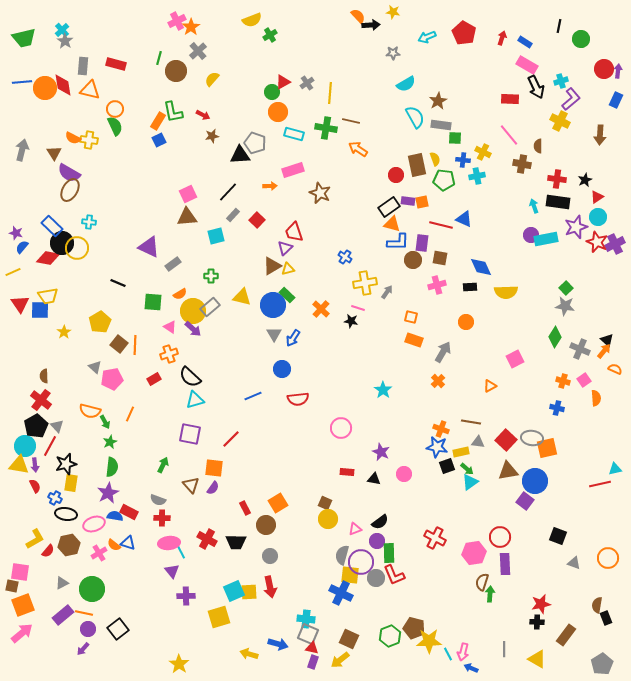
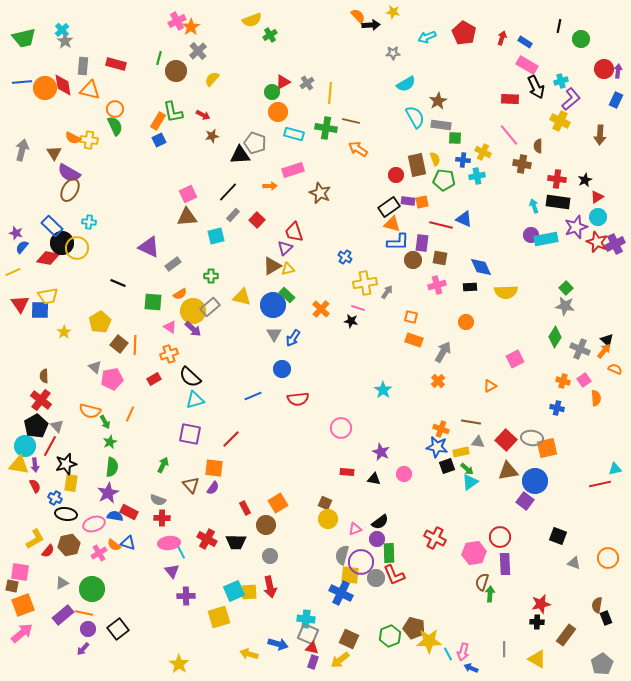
purple circle at (377, 541): moved 2 px up
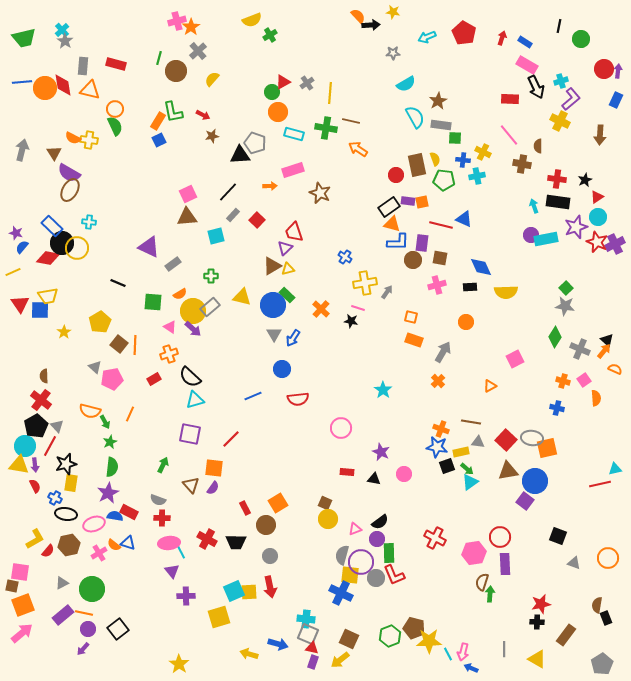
pink cross at (177, 21): rotated 12 degrees clockwise
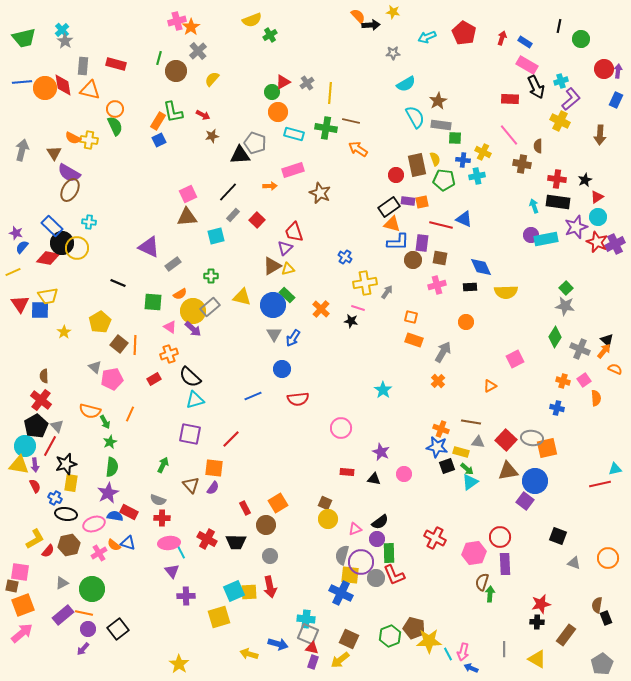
yellow rectangle at (461, 452): rotated 28 degrees clockwise
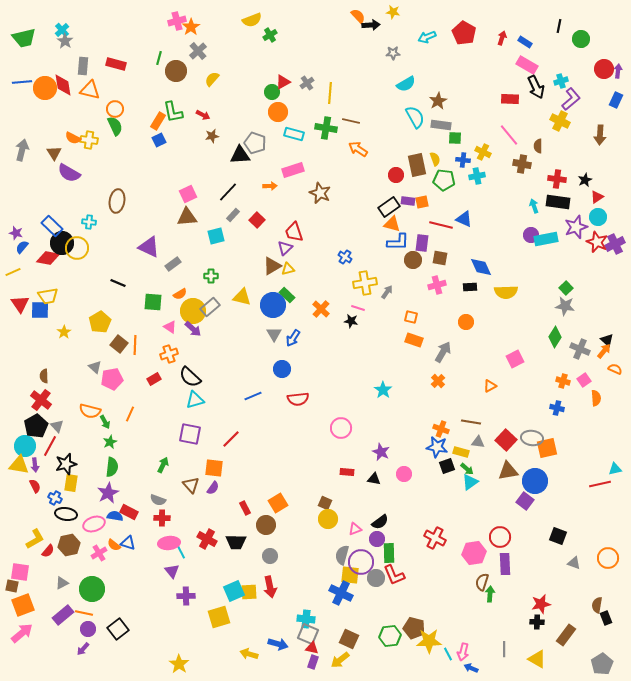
brown ellipse at (70, 190): moved 47 px right, 11 px down; rotated 20 degrees counterclockwise
green hexagon at (390, 636): rotated 15 degrees clockwise
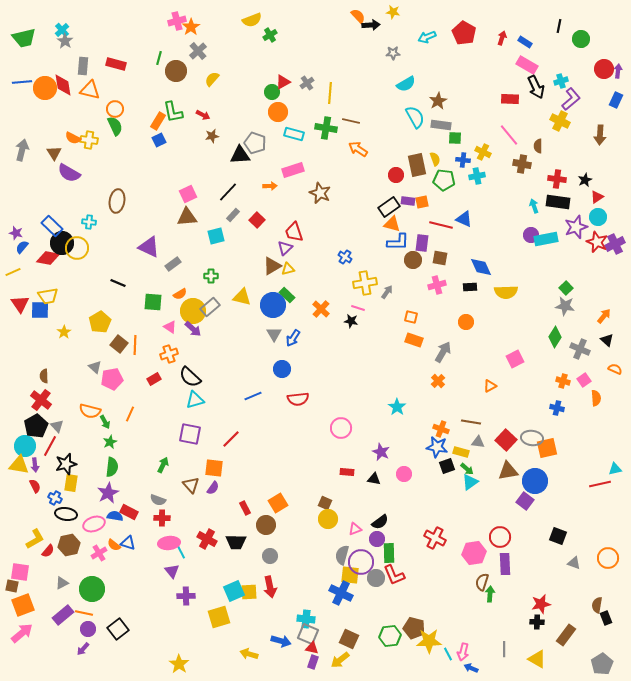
orange arrow at (604, 351): moved 35 px up
cyan star at (383, 390): moved 14 px right, 17 px down
blue arrow at (278, 644): moved 3 px right, 3 px up
